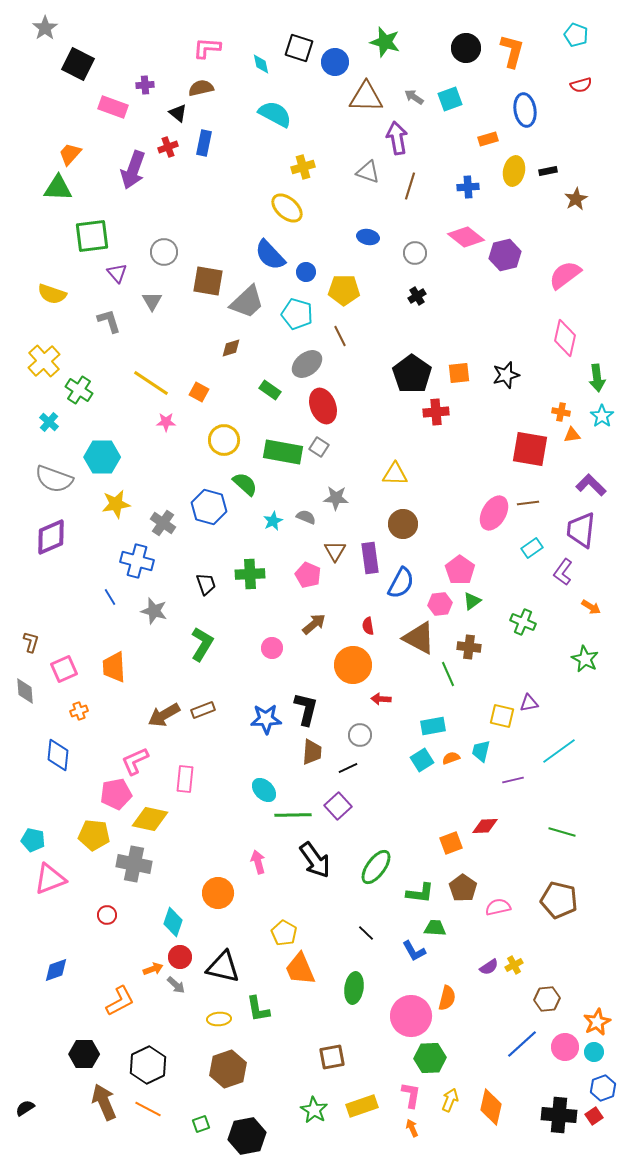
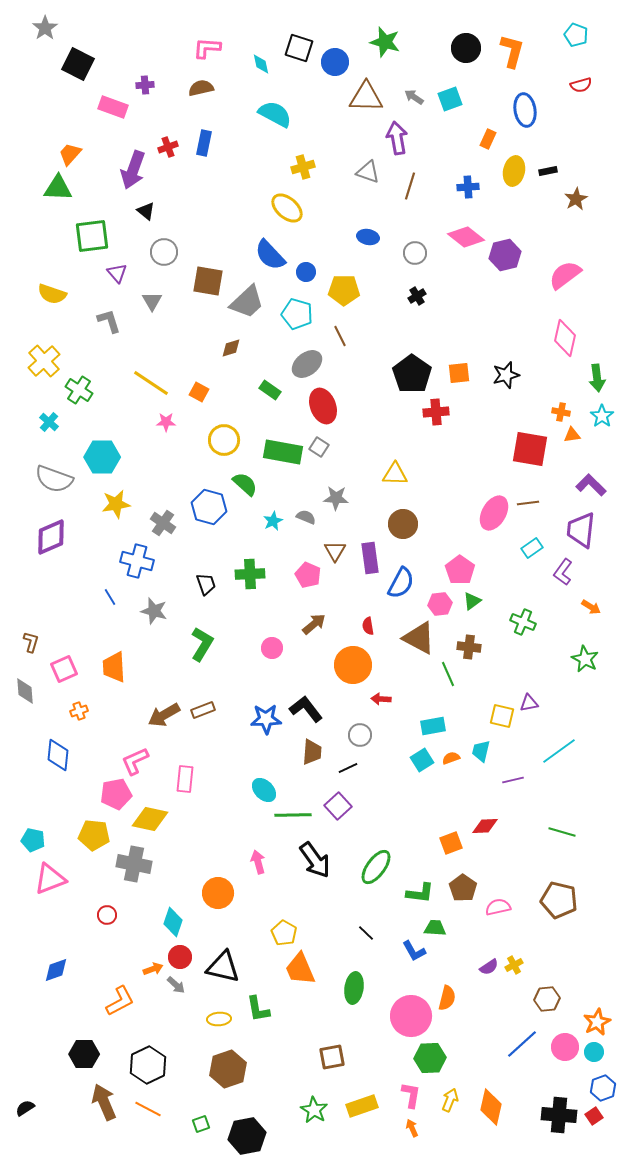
black triangle at (178, 113): moved 32 px left, 98 px down
orange rectangle at (488, 139): rotated 48 degrees counterclockwise
black L-shape at (306, 709): rotated 52 degrees counterclockwise
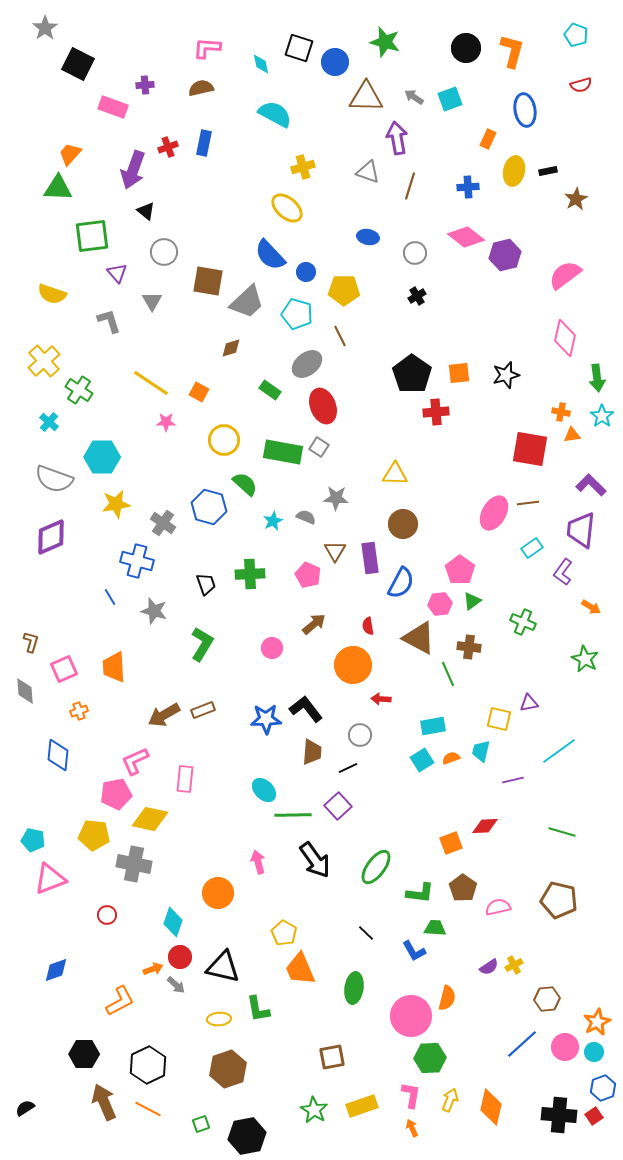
yellow square at (502, 716): moved 3 px left, 3 px down
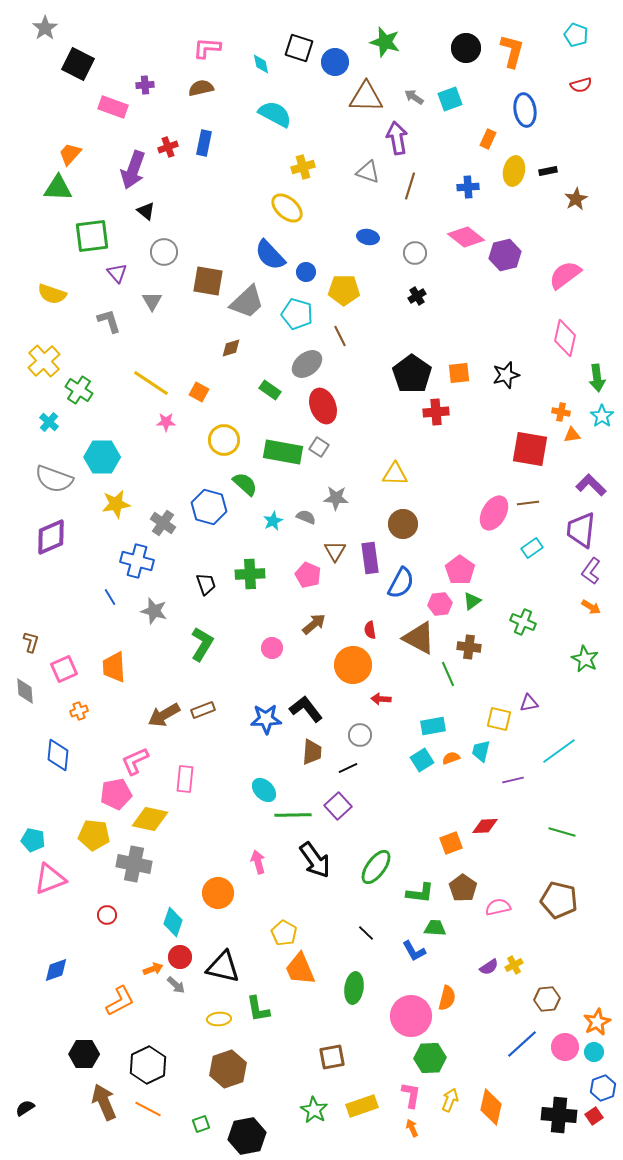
purple L-shape at (563, 572): moved 28 px right, 1 px up
red semicircle at (368, 626): moved 2 px right, 4 px down
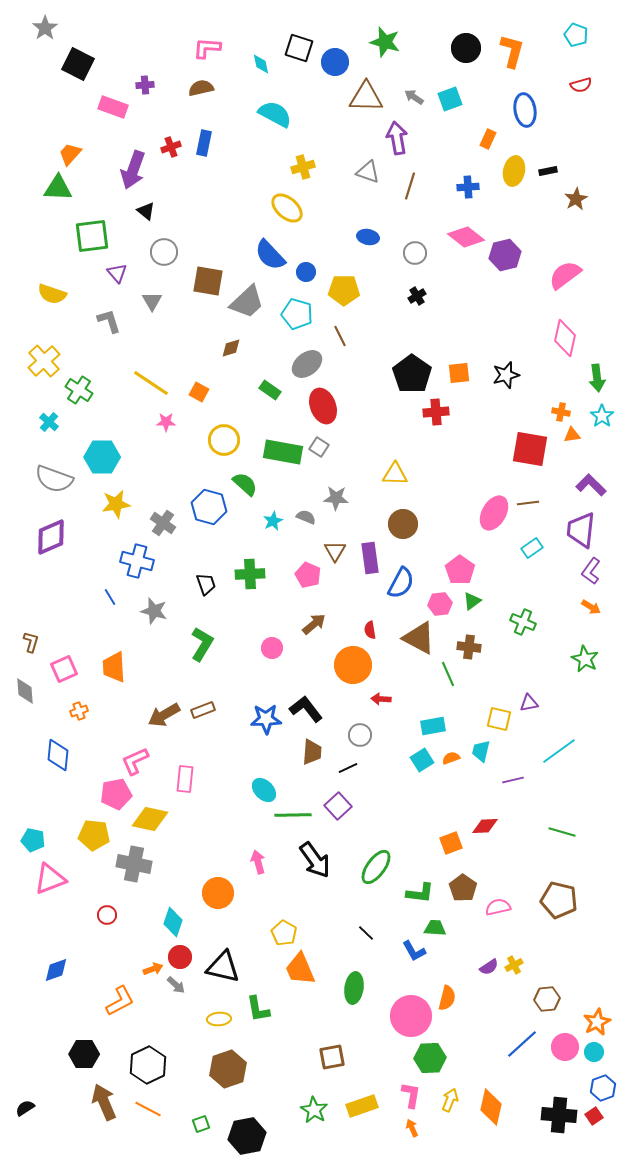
red cross at (168, 147): moved 3 px right
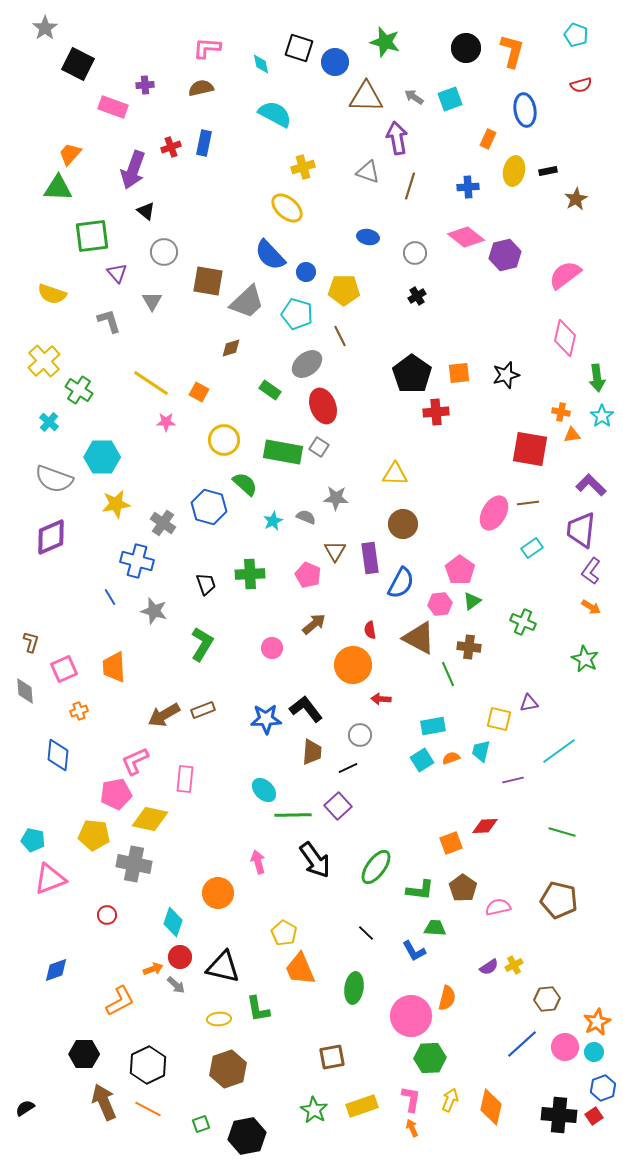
green L-shape at (420, 893): moved 3 px up
pink L-shape at (411, 1095): moved 4 px down
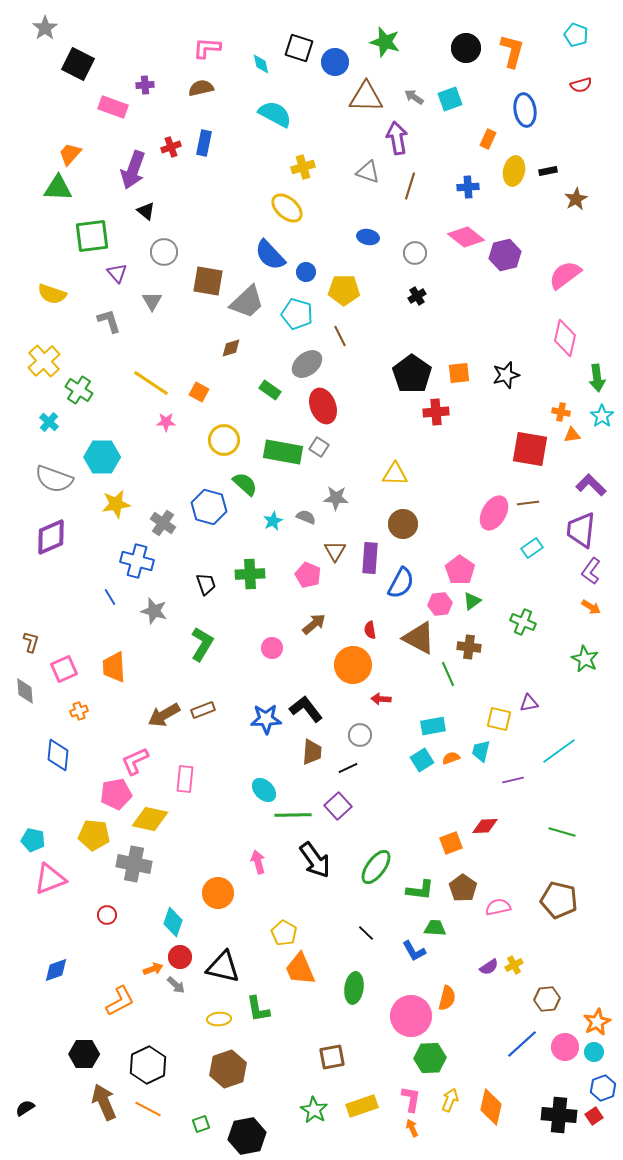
purple rectangle at (370, 558): rotated 12 degrees clockwise
